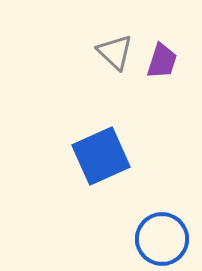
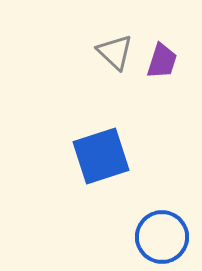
blue square: rotated 6 degrees clockwise
blue circle: moved 2 px up
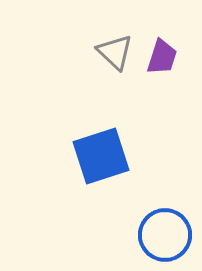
purple trapezoid: moved 4 px up
blue circle: moved 3 px right, 2 px up
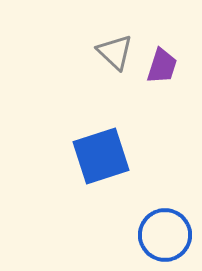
purple trapezoid: moved 9 px down
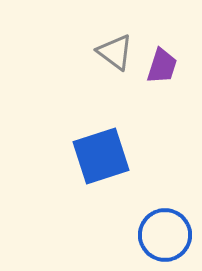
gray triangle: rotated 6 degrees counterclockwise
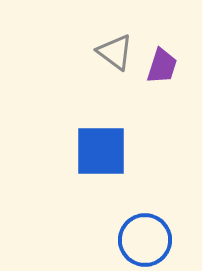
blue square: moved 5 px up; rotated 18 degrees clockwise
blue circle: moved 20 px left, 5 px down
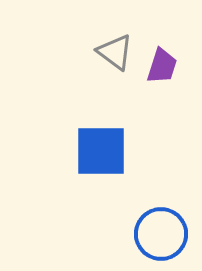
blue circle: moved 16 px right, 6 px up
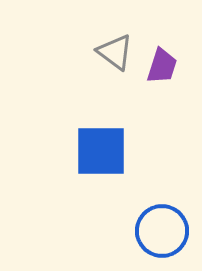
blue circle: moved 1 px right, 3 px up
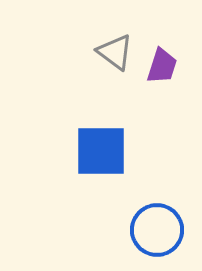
blue circle: moved 5 px left, 1 px up
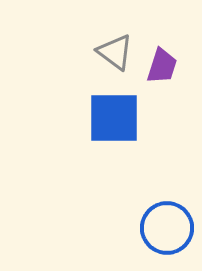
blue square: moved 13 px right, 33 px up
blue circle: moved 10 px right, 2 px up
